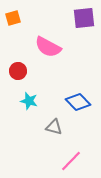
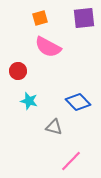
orange square: moved 27 px right
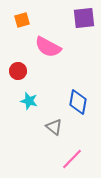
orange square: moved 18 px left, 2 px down
blue diamond: rotated 55 degrees clockwise
gray triangle: rotated 24 degrees clockwise
pink line: moved 1 px right, 2 px up
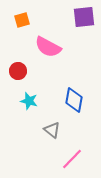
purple square: moved 1 px up
blue diamond: moved 4 px left, 2 px up
gray triangle: moved 2 px left, 3 px down
